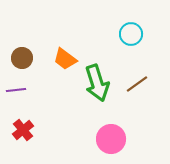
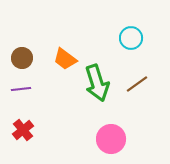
cyan circle: moved 4 px down
purple line: moved 5 px right, 1 px up
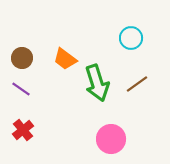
purple line: rotated 42 degrees clockwise
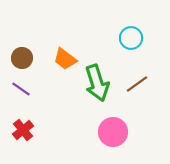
pink circle: moved 2 px right, 7 px up
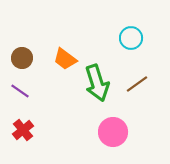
purple line: moved 1 px left, 2 px down
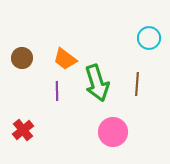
cyan circle: moved 18 px right
brown line: rotated 50 degrees counterclockwise
purple line: moved 37 px right; rotated 54 degrees clockwise
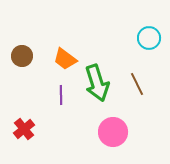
brown circle: moved 2 px up
brown line: rotated 30 degrees counterclockwise
purple line: moved 4 px right, 4 px down
red cross: moved 1 px right, 1 px up
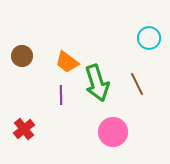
orange trapezoid: moved 2 px right, 3 px down
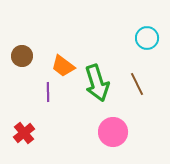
cyan circle: moved 2 px left
orange trapezoid: moved 4 px left, 4 px down
purple line: moved 13 px left, 3 px up
red cross: moved 4 px down
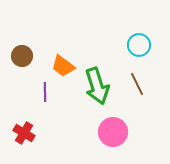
cyan circle: moved 8 px left, 7 px down
green arrow: moved 3 px down
purple line: moved 3 px left
red cross: rotated 20 degrees counterclockwise
